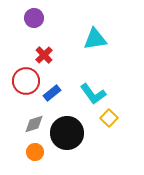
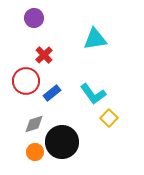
black circle: moved 5 px left, 9 px down
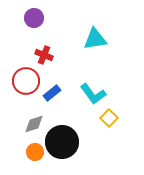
red cross: rotated 24 degrees counterclockwise
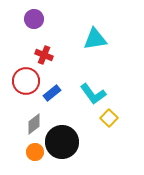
purple circle: moved 1 px down
gray diamond: rotated 20 degrees counterclockwise
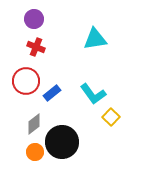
red cross: moved 8 px left, 8 px up
yellow square: moved 2 px right, 1 px up
